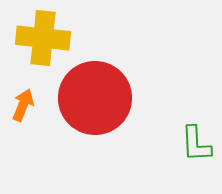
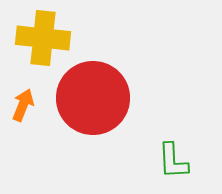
red circle: moved 2 px left
green L-shape: moved 23 px left, 17 px down
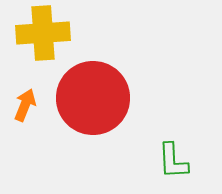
yellow cross: moved 5 px up; rotated 10 degrees counterclockwise
orange arrow: moved 2 px right
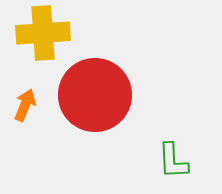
red circle: moved 2 px right, 3 px up
